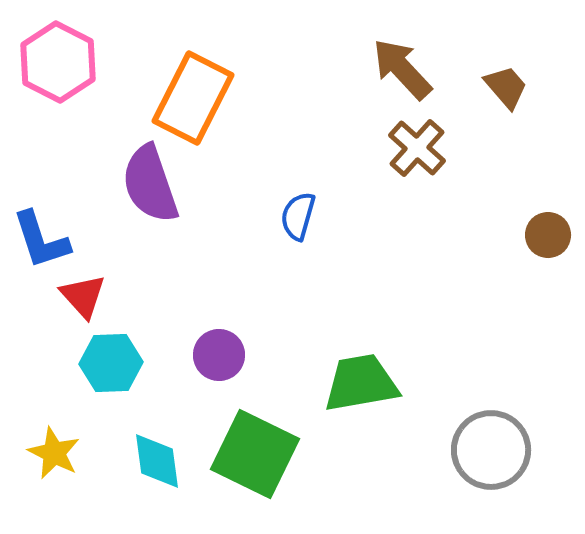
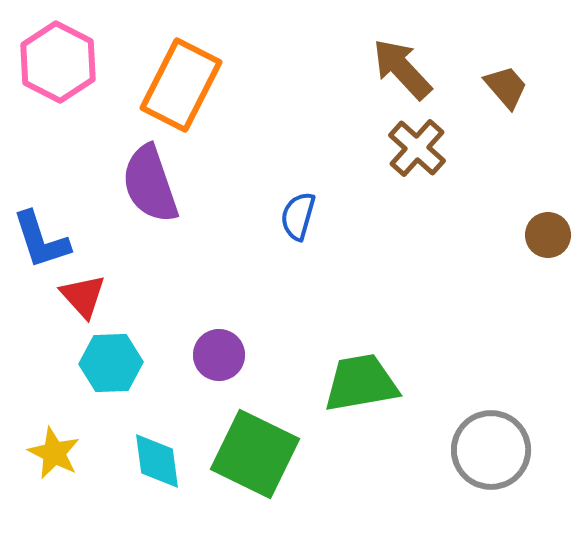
orange rectangle: moved 12 px left, 13 px up
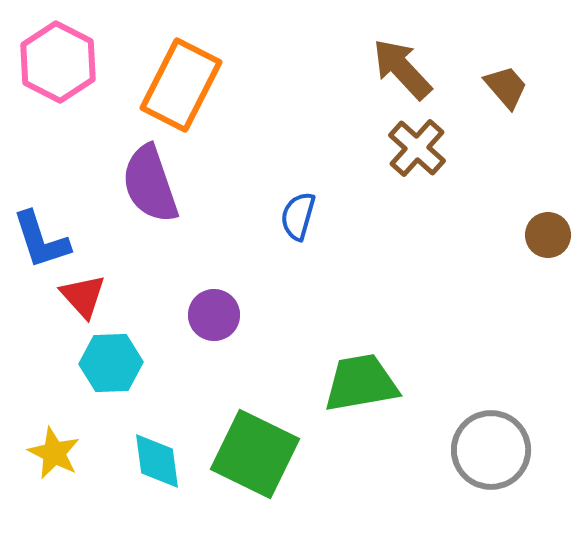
purple circle: moved 5 px left, 40 px up
